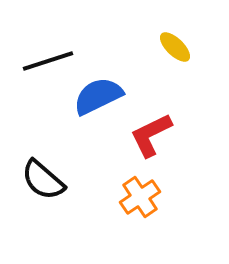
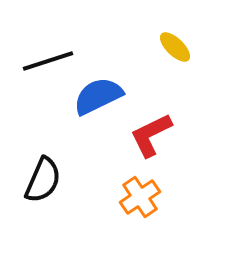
black semicircle: rotated 108 degrees counterclockwise
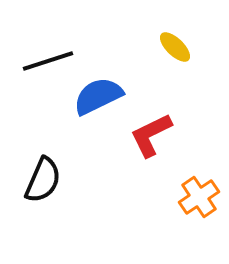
orange cross: moved 59 px right
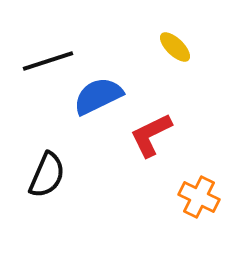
black semicircle: moved 4 px right, 5 px up
orange cross: rotated 30 degrees counterclockwise
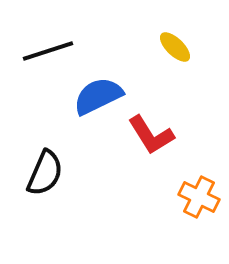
black line: moved 10 px up
red L-shape: rotated 96 degrees counterclockwise
black semicircle: moved 2 px left, 2 px up
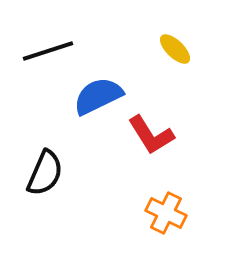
yellow ellipse: moved 2 px down
orange cross: moved 33 px left, 16 px down
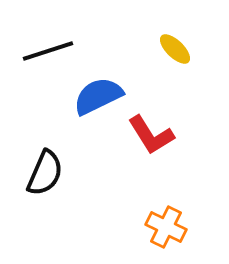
orange cross: moved 14 px down
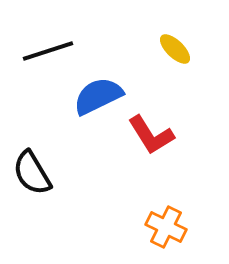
black semicircle: moved 13 px left; rotated 126 degrees clockwise
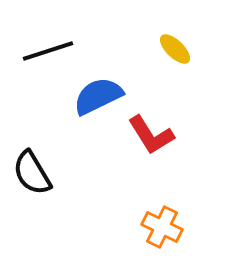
orange cross: moved 4 px left
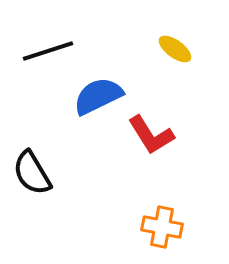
yellow ellipse: rotated 8 degrees counterclockwise
orange cross: rotated 15 degrees counterclockwise
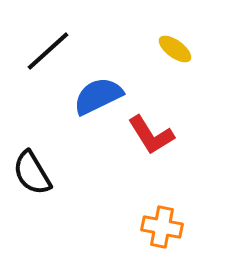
black line: rotated 24 degrees counterclockwise
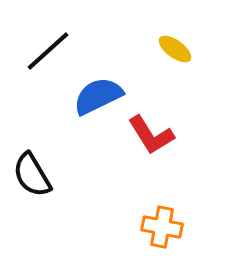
black semicircle: moved 2 px down
